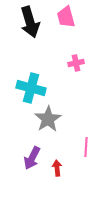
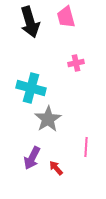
red arrow: moved 1 px left; rotated 35 degrees counterclockwise
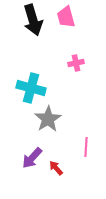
black arrow: moved 3 px right, 2 px up
purple arrow: rotated 15 degrees clockwise
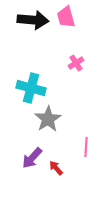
black arrow: rotated 68 degrees counterclockwise
pink cross: rotated 21 degrees counterclockwise
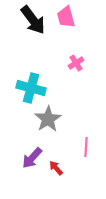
black arrow: rotated 48 degrees clockwise
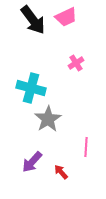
pink trapezoid: rotated 100 degrees counterclockwise
purple arrow: moved 4 px down
red arrow: moved 5 px right, 4 px down
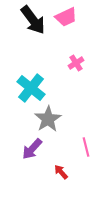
cyan cross: rotated 24 degrees clockwise
pink line: rotated 18 degrees counterclockwise
purple arrow: moved 13 px up
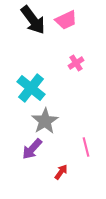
pink trapezoid: moved 3 px down
gray star: moved 3 px left, 2 px down
red arrow: rotated 77 degrees clockwise
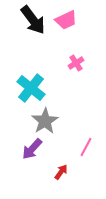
pink line: rotated 42 degrees clockwise
